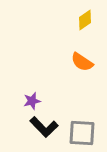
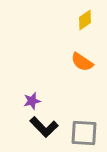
gray square: moved 2 px right
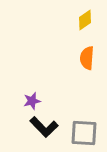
orange semicircle: moved 5 px right, 4 px up; rotated 60 degrees clockwise
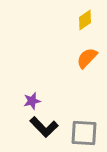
orange semicircle: rotated 40 degrees clockwise
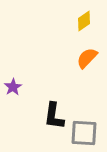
yellow diamond: moved 1 px left, 1 px down
purple star: moved 19 px left, 14 px up; rotated 18 degrees counterclockwise
black L-shape: moved 10 px right, 11 px up; rotated 52 degrees clockwise
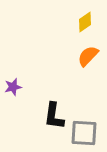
yellow diamond: moved 1 px right, 1 px down
orange semicircle: moved 1 px right, 2 px up
purple star: rotated 18 degrees clockwise
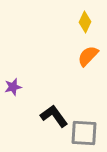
yellow diamond: rotated 30 degrees counterclockwise
black L-shape: rotated 136 degrees clockwise
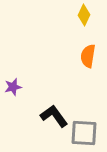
yellow diamond: moved 1 px left, 7 px up
orange semicircle: rotated 35 degrees counterclockwise
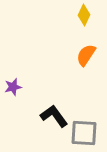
orange semicircle: moved 2 px left, 1 px up; rotated 25 degrees clockwise
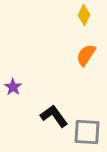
purple star: rotated 24 degrees counterclockwise
gray square: moved 3 px right, 1 px up
